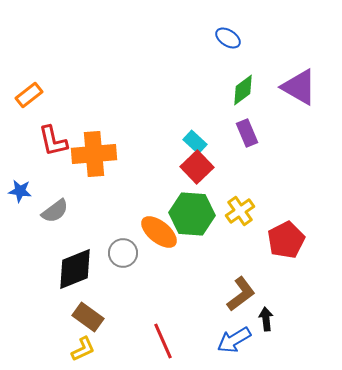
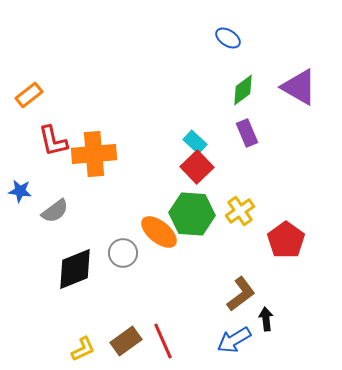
red pentagon: rotated 9 degrees counterclockwise
brown rectangle: moved 38 px right, 24 px down; rotated 72 degrees counterclockwise
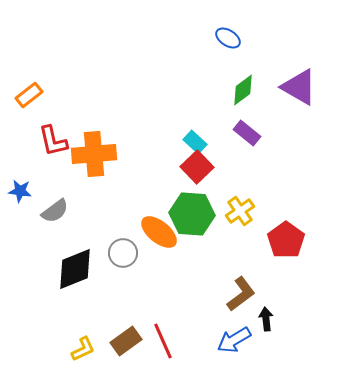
purple rectangle: rotated 28 degrees counterclockwise
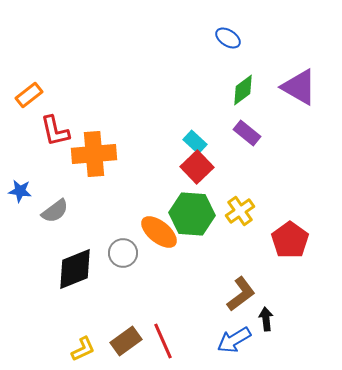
red L-shape: moved 2 px right, 10 px up
red pentagon: moved 4 px right
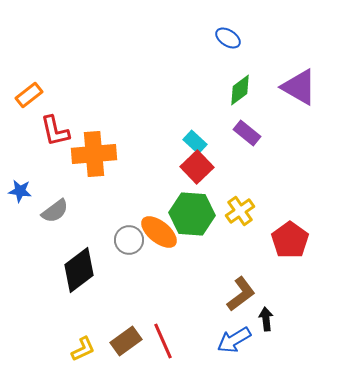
green diamond: moved 3 px left
gray circle: moved 6 px right, 13 px up
black diamond: moved 4 px right, 1 px down; rotated 15 degrees counterclockwise
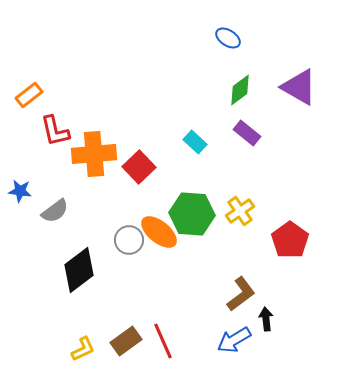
red square: moved 58 px left
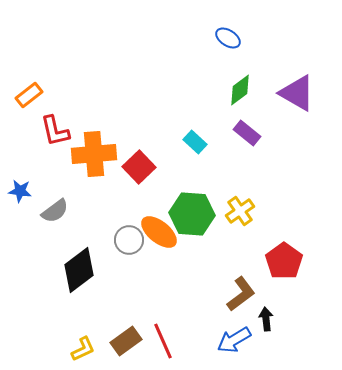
purple triangle: moved 2 px left, 6 px down
red pentagon: moved 6 px left, 21 px down
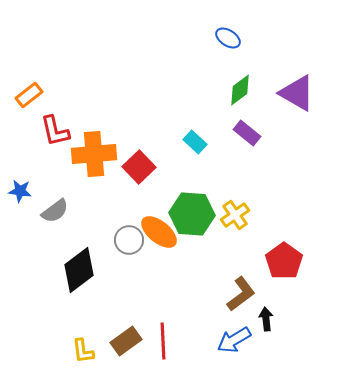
yellow cross: moved 5 px left, 4 px down
red line: rotated 21 degrees clockwise
yellow L-shape: moved 2 px down; rotated 108 degrees clockwise
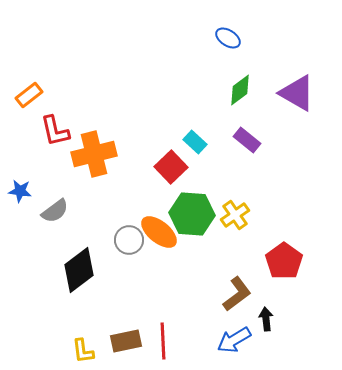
purple rectangle: moved 7 px down
orange cross: rotated 9 degrees counterclockwise
red square: moved 32 px right
brown L-shape: moved 4 px left
brown rectangle: rotated 24 degrees clockwise
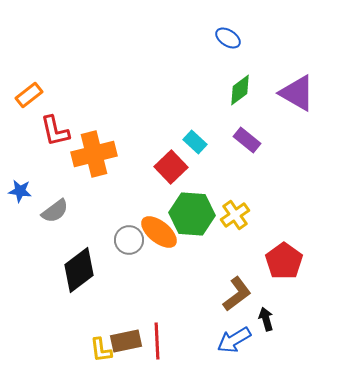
black arrow: rotated 10 degrees counterclockwise
red line: moved 6 px left
yellow L-shape: moved 18 px right, 1 px up
